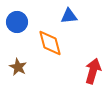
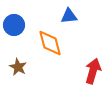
blue circle: moved 3 px left, 3 px down
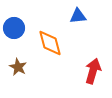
blue triangle: moved 9 px right
blue circle: moved 3 px down
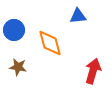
blue circle: moved 2 px down
brown star: rotated 18 degrees counterclockwise
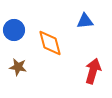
blue triangle: moved 7 px right, 5 px down
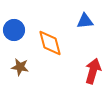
brown star: moved 2 px right
